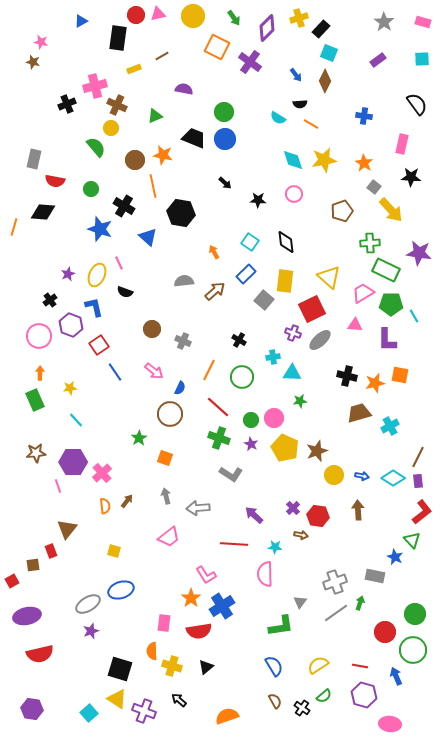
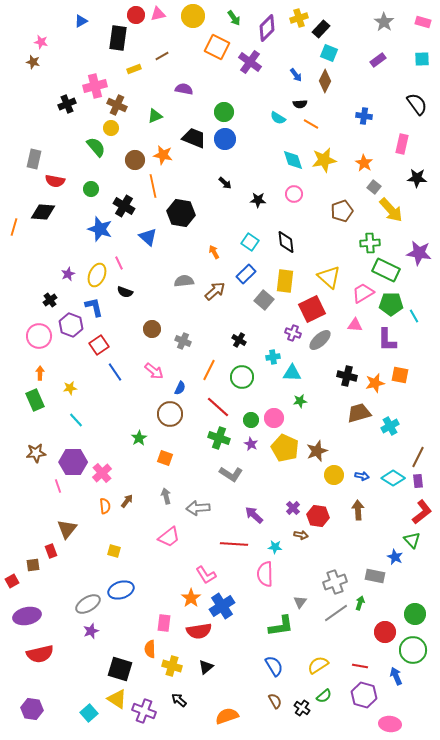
black star at (411, 177): moved 6 px right, 1 px down
orange semicircle at (152, 651): moved 2 px left, 2 px up
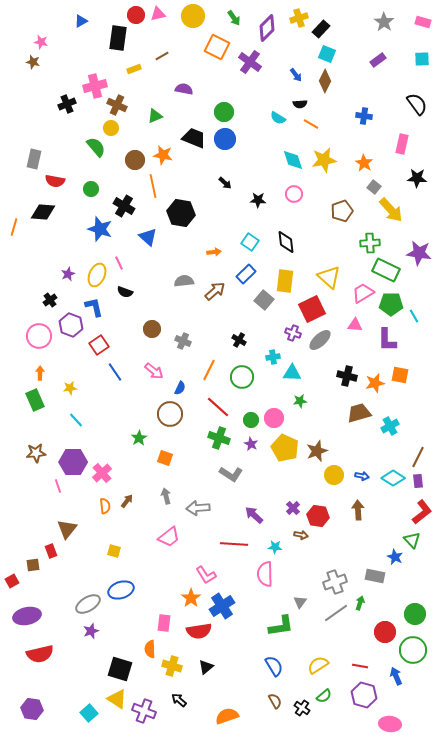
cyan square at (329, 53): moved 2 px left, 1 px down
orange arrow at (214, 252): rotated 112 degrees clockwise
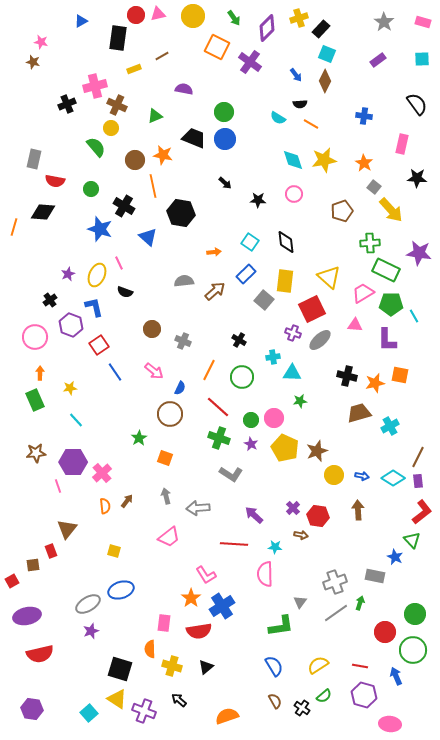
pink circle at (39, 336): moved 4 px left, 1 px down
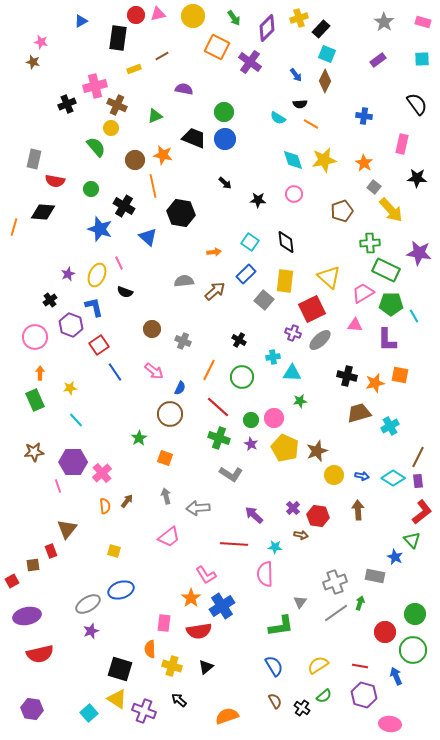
brown star at (36, 453): moved 2 px left, 1 px up
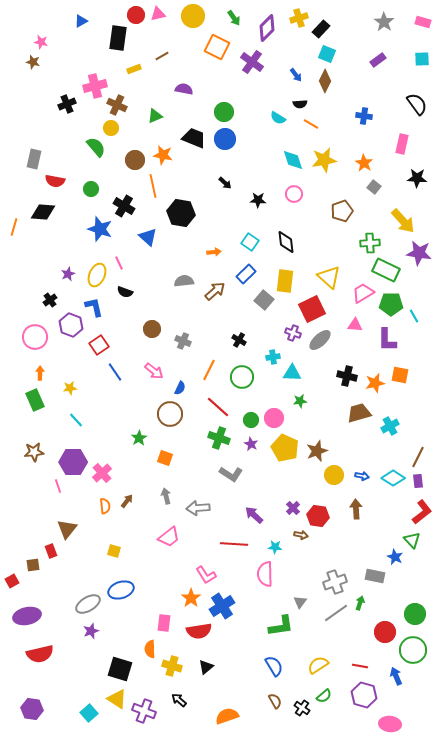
purple cross at (250, 62): moved 2 px right
yellow arrow at (391, 210): moved 12 px right, 11 px down
brown arrow at (358, 510): moved 2 px left, 1 px up
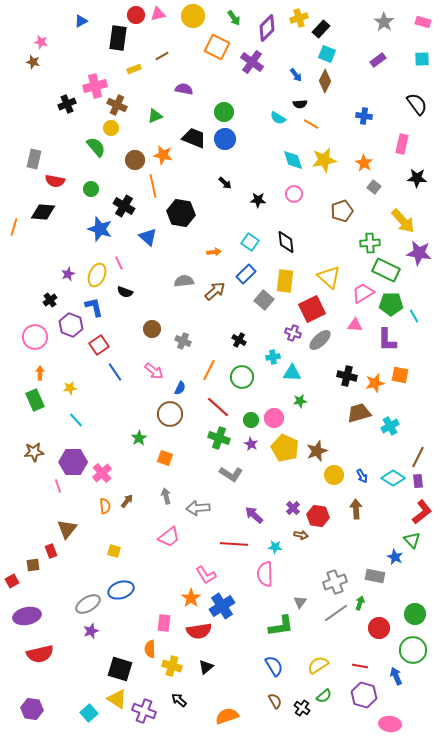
blue arrow at (362, 476): rotated 48 degrees clockwise
red circle at (385, 632): moved 6 px left, 4 px up
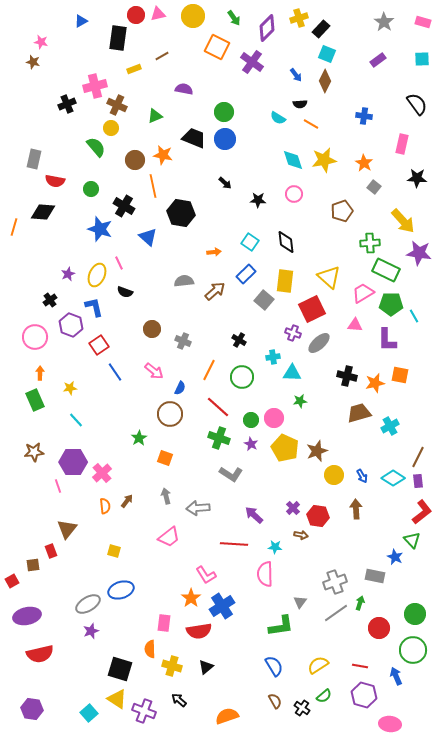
gray ellipse at (320, 340): moved 1 px left, 3 px down
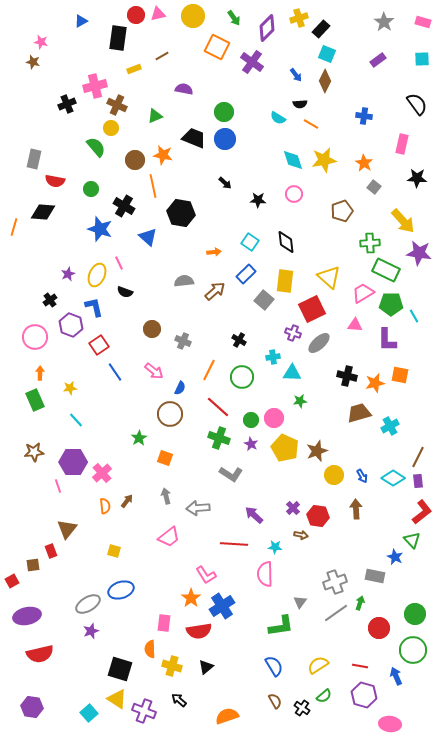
purple hexagon at (32, 709): moved 2 px up
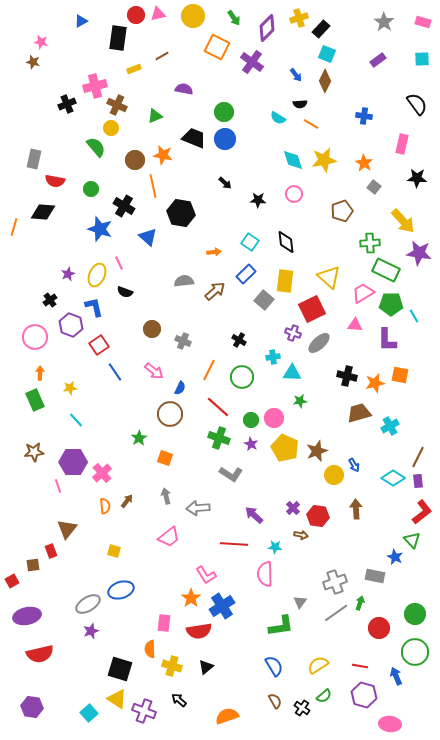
blue arrow at (362, 476): moved 8 px left, 11 px up
green circle at (413, 650): moved 2 px right, 2 px down
